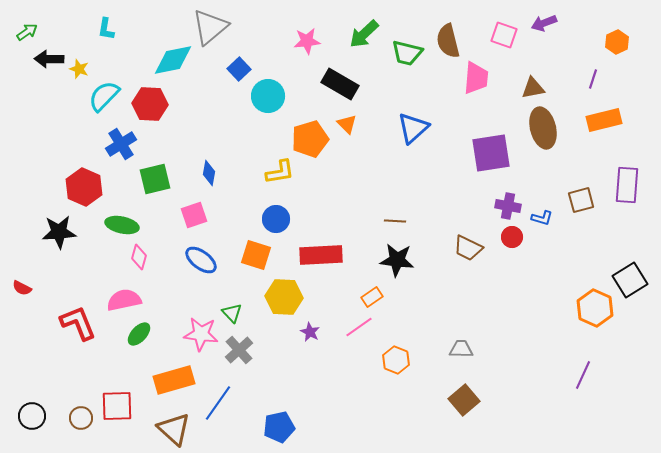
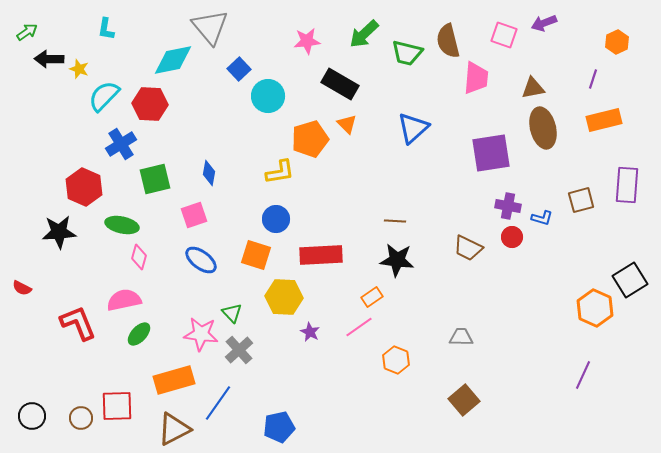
gray triangle at (210, 27): rotated 30 degrees counterclockwise
gray trapezoid at (461, 349): moved 12 px up
brown triangle at (174, 429): rotated 51 degrees clockwise
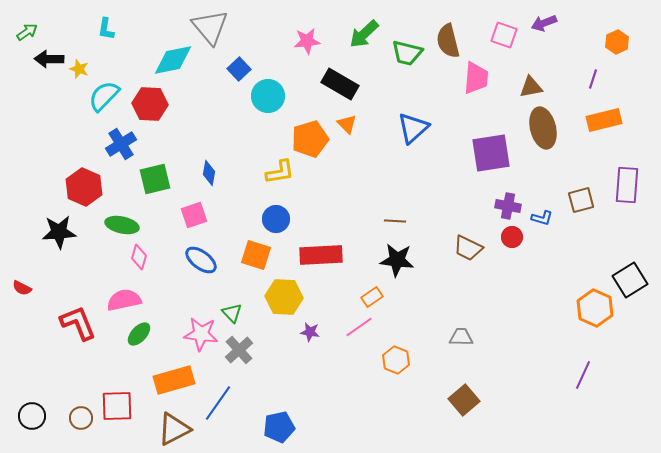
brown triangle at (533, 88): moved 2 px left, 1 px up
purple star at (310, 332): rotated 18 degrees counterclockwise
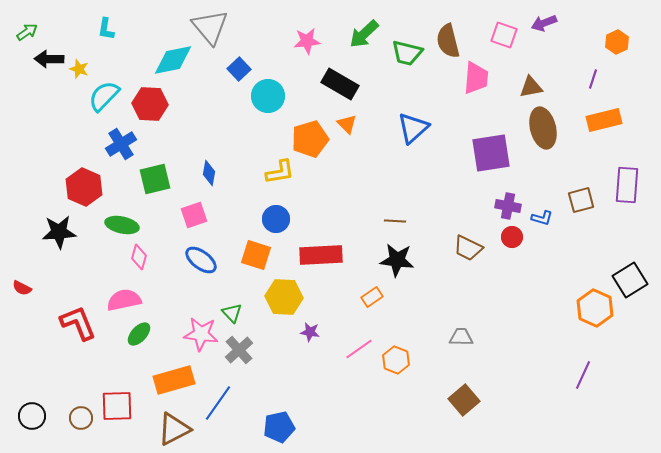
pink line at (359, 327): moved 22 px down
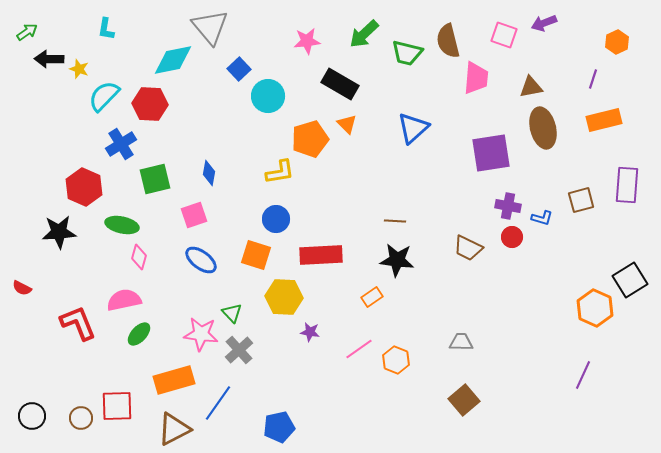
gray trapezoid at (461, 337): moved 5 px down
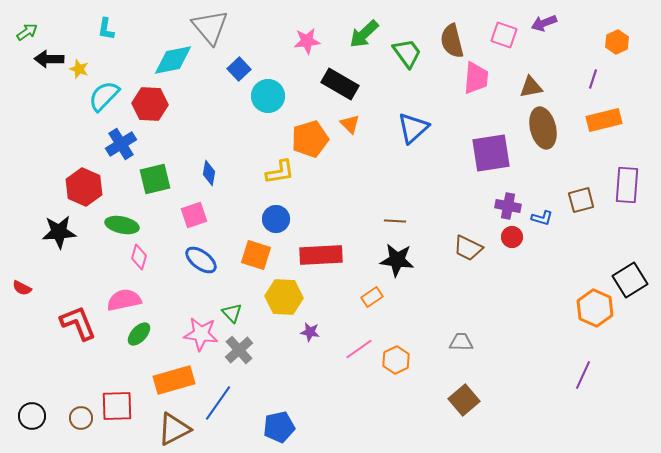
brown semicircle at (448, 41): moved 4 px right
green trapezoid at (407, 53): rotated 140 degrees counterclockwise
orange triangle at (347, 124): moved 3 px right
orange hexagon at (396, 360): rotated 12 degrees clockwise
